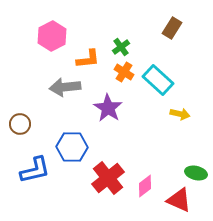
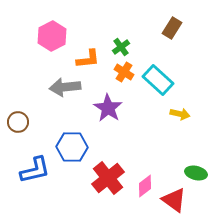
brown circle: moved 2 px left, 2 px up
red triangle: moved 5 px left; rotated 12 degrees clockwise
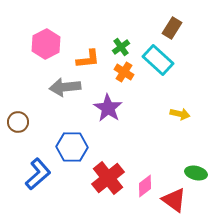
pink hexagon: moved 6 px left, 8 px down
cyan rectangle: moved 20 px up
blue L-shape: moved 3 px right, 4 px down; rotated 28 degrees counterclockwise
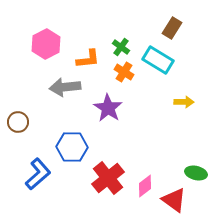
green cross: rotated 18 degrees counterclockwise
cyan rectangle: rotated 12 degrees counterclockwise
yellow arrow: moved 4 px right, 12 px up; rotated 12 degrees counterclockwise
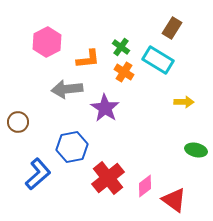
pink hexagon: moved 1 px right, 2 px up
gray arrow: moved 2 px right, 2 px down
purple star: moved 3 px left
blue hexagon: rotated 12 degrees counterclockwise
green ellipse: moved 23 px up
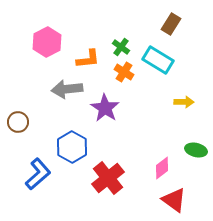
brown rectangle: moved 1 px left, 4 px up
blue hexagon: rotated 20 degrees counterclockwise
pink diamond: moved 17 px right, 18 px up
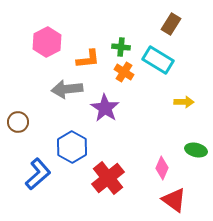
green cross: rotated 30 degrees counterclockwise
pink diamond: rotated 30 degrees counterclockwise
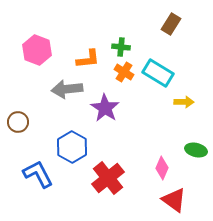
pink hexagon: moved 10 px left, 8 px down; rotated 12 degrees counterclockwise
cyan rectangle: moved 13 px down
blue L-shape: rotated 76 degrees counterclockwise
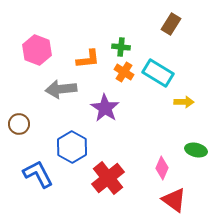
gray arrow: moved 6 px left
brown circle: moved 1 px right, 2 px down
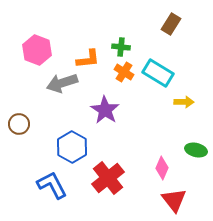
gray arrow: moved 1 px right, 6 px up; rotated 12 degrees counterclockwise
purple star: moved 2 px down
blue L-shape: moved 14 px right, 11 px down
red triangle: rotated 16 degrees clockwise
